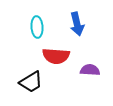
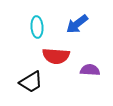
blue arrow: rotated 65 degrees clockwise
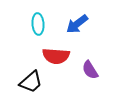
cyan ellipse: moved 1 px right, 3 px up
purple semicircle: rotated 126 degrees counterclockwise
black trapezoid: rotated 10 degrees counterclockwise
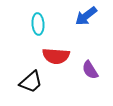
blue arrow: moved 9 px right, 8 px up
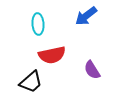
red semicircle: moved 4 px left, 1 px up; rotated 16 degrees counterclockwise
purple semicircle: moved 2 px right
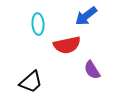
red semicircle: moved 15 px right, 10 px up
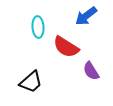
cyan ellipse: moved 3 px down
red semicircle: moved 1 px left, 2 px down; rotated 44 degrees clockwise
purple semicircle: moved 1 px left, 1 px down
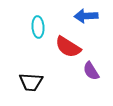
blue arrow: rotated 35 degrees clockwise
red semicircle: moved 2 px right
black trapezoid: rotated 45 degrees clockwise
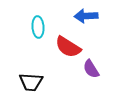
purple semicircle: moved 2 px up
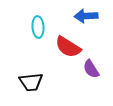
black trapezoid: rotated 10 degrees counterclockwise
